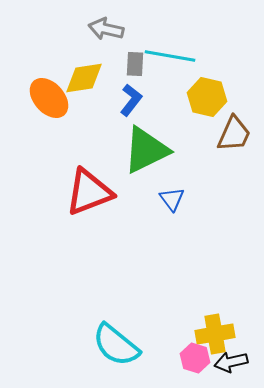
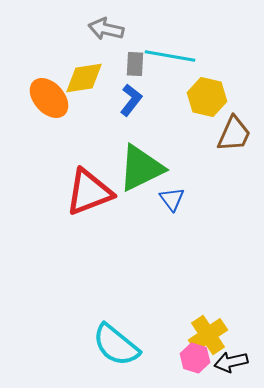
green triangle: moved 5 px left, 18 px down
yellow cross: moved 7 px left, 1 px down; rotated 24 degrees counterclockwise
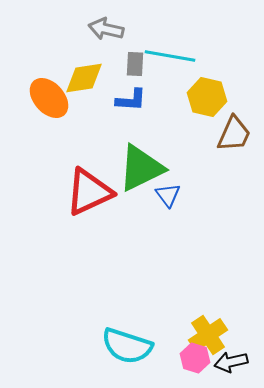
blue L-shape: rotated 56 degrees clockwise
red triangle: rotated 4 degrees counterclockwise
blue triangle: moved 4 px left, 4 px up
cyan semicircle: moved 11 px right, 1 px down; rotated 21 degrees counterclockwise
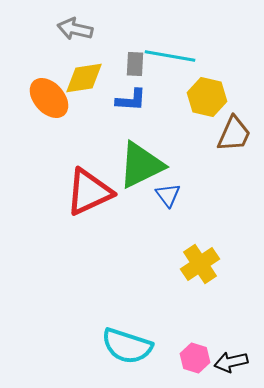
gray arrow: moved 31 px left
green triangle: moved 3 px up
yellow cross: moved 8 px left, 71 px up
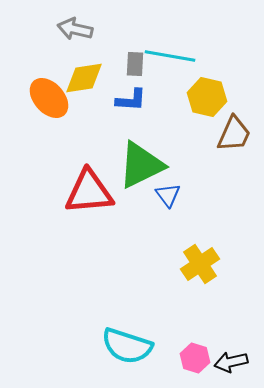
red triangle: rotated 20 degrees clockwise
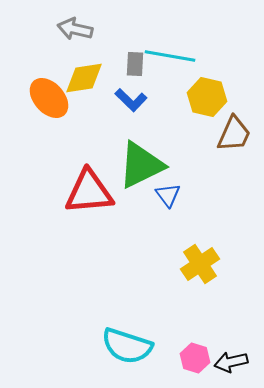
blue L-shape: rotated 40 degrees clockwise
